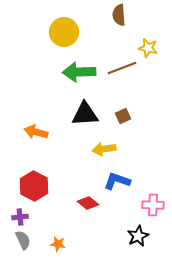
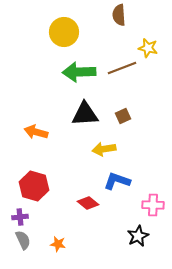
red hexagon: rotated 12 degrees counterclockwise
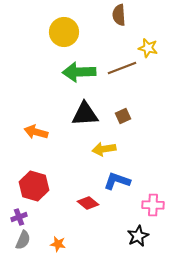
purple cross: moved 1 px left; rotated 14 degrees counterclockwise
gray semicircle: rotated 48 degrees clockwise
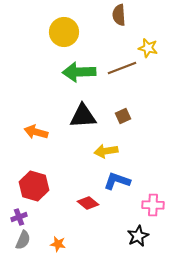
black triangle: moved 2 px left, 2 px down
yellow arrow: moved 2 px right, 2 px down
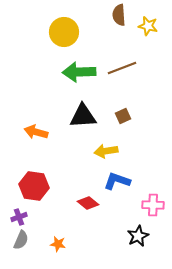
yellow star: moved 22 px up
red hexagon: rotated 8 degrees counterclockwise
gray semicircle: moved 2 px left
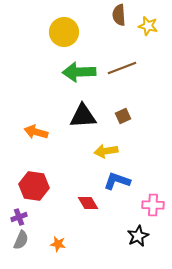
red diamond: rotated 20 degrees clockwise
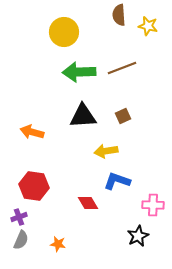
orange arrow: moved 4 px left
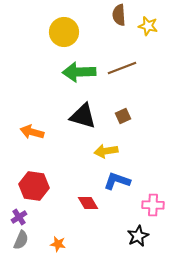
black triangle: rotated 20 degrees clockwise
purple cross: rotated 14 degrees counterclockwise
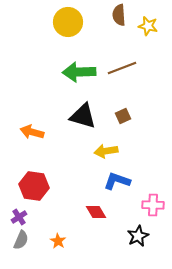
yellow circle: moved 4 px right, 10 px up
red diamond: moved 8 px right, 9 px down
orange star: moved 3 px up; rotated 21 degrees clockwise
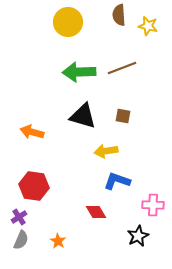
brown square: rotated 35 degrees clockwise
